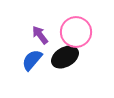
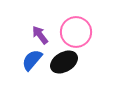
black ellipse: moved 1 px left, 5 px down
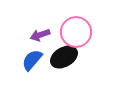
purple arrow: rotated 72 degrees counterclockwise
black ellipse: moved 5 px up
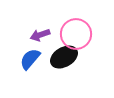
pink circle: moved 2 px down
blue semicircle: moved 2 px left, 1 px up
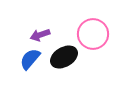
pink circle: moved 17 px right
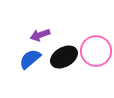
pink circle: moved 3 px right, 17 px down
blue semicircle: rotated 10 degrees clockwise
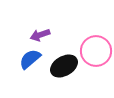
black ellipse: moved 9 px down
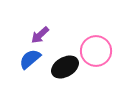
purple arrow: rotated 24 degrees counterclockwise
black ellipse: moved 1 px right, 1 px down
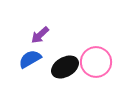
pink circle: moved 11 px down
blue semicircle: rotated 10 degrees clockwise
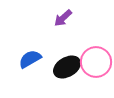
purple arrow: moved 23 px right, 17 px up
black ellipse: moved 2 px right
